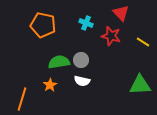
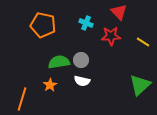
red triangle: moved 2 px left, 1 px up
red star: rotated 18 degrees counterclockwise
green triangle: rotated 40 degrees counterclockwise
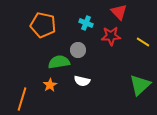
gray circle: moved 3 px left, 10 px up
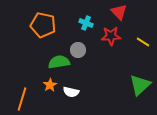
white semicircle: moved 11 px left, 11 px down
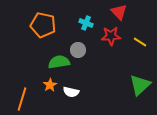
yellow line: moved 3 px left
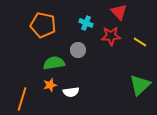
green semicircle: moved 5 px left, 1 px down
orange star: rotated 16 degrees clockwise
white semicircle: rotated 21 degrees counterclockwise
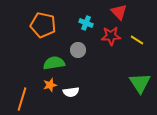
yellow line: moved 3 px left, 2 px up
green triangle: moved 2 px up; rotated 20 degrees counterclockwise
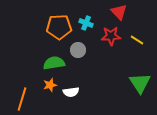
orange pentagon: moved 16 px right, 2 px down; rotated 15 degrees counterclockwise
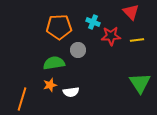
red triangle: moved 12 px right
cyan cross: moved 7 px right, 1 px up
yellow line: rotated 40 degrees counterclockwise
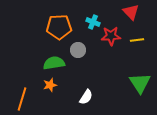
white semicircle: moved 15 px right, 5 px down; rotated 49 degrees counterclockwise
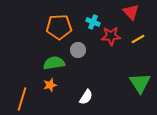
yellow line: moved 1 px right, 1 px up; rotated 24 degrees counterclockwise
